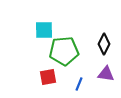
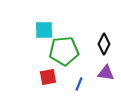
purple triangle: moved 1 px up
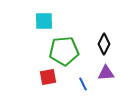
cyan square: moved 9 px up
purple triangle: rotated 12 degrees counterclockwise
blue line: moved 4 px right; rotated 48 degrees counterclockwise
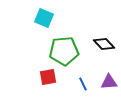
cyan square: moved 3 px up; rotated 24 degrees clockwise
black diamond: rotated 70 degrees counterclockwise
purple triangle: moved 3 px right, 9 px down
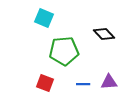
black diamond: moved 10 px up
red square: moved 3 px left, 6 px down; rotated 30 degrees clockwise
blue line: rotated 64 degrees counterclockwise
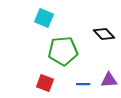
green pentagon: moved 1 px left
purple triangle: moved 2 px up
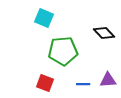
black diamond: moved 1 px up
purple triangle: moved 1 px left
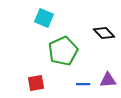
green pentagon: rotated 20 degrees counterclockwise
red square: moved 9 px left; rotated 30 degrees counterclockwise
